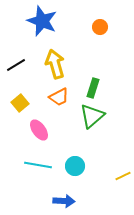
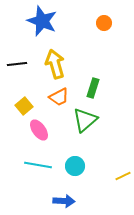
orange circle: moved 4 px right, 4 px up
black line: moved 1 px right, 1 px up; rotated 24 degrees clockwise
yellow square: moved 4 px right, 3 px down
green triangle: moved 7 px left, 4 px down
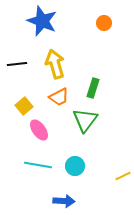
green triangle: rotated 12 degrees counterclockwise
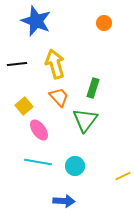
blue star: moved 6 px left
orange trapezoid: rotated 105 degrees counterclockwise
cyan line: moved 3 px up
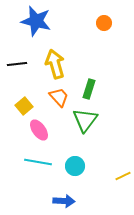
blue star: rotated 8 degrees counterclockwise
green rectangle: moved 4 px left, 1 px down
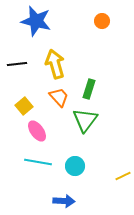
orange circle: moved 2 px left, 2 px up
pink ellipse: moved 2 px left, 1 px down
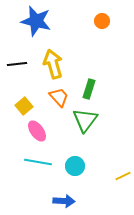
yellow arrow: moved 2 px left
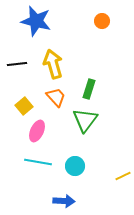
orange trapezoid: moved 3 px left
pink ellipse: rotated 60 degrees clockwise
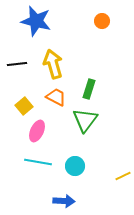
orange trapezoid: rotated 20 degrees counterclockwise
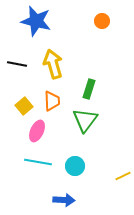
black line: rotated 18 degrees clockwise
orange trapezoid: moved 4 px left, 4 px down; rotated 60 degrees clockwise
blue arrow: moved 1 px up
